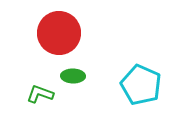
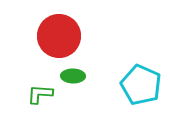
red circle: moved 3 px down
green L-shape: rotated 16 degrees counterclockwise
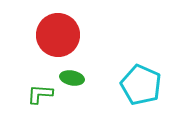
red circle: moved 1 px left, 1 px up
green ellipse: moved 1 px left, 2 px down; rotated 10 degrees clockwise
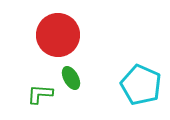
green ellipse: moved 1 px left; rotated 50 degrees clockwise
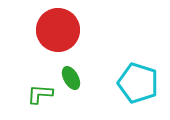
red circle: moved 5 px up
cyan pentagon: moved 3 px left, 2 px up; rotated 6 degrees counterclockwise
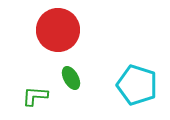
cyan pentagon: moved 1 px left, 2 px down
green L-shape: moved 5 px left, 2 px down
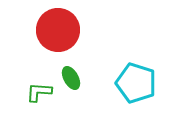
cyan pentagon: moved 1 px left, 2 px up
green L-shape: moved 4 px right, 4 px up
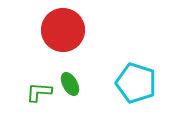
red circle: moved 5 px right
green ellipse: moved 1 px left, 6 px down
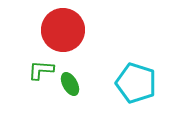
green L-shape: moved 2 px right, 22 px up
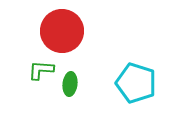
red circle: moved 1 px left, 1 px down
green ellipse: rotated 35 degrees clockwise
